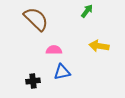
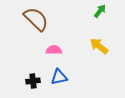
green arrow: moved 13 px right
yellow arrow: rotated 30 degrees clockwise
blue triangle: moved 3 px left, 5 px down
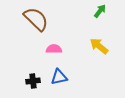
pink semicircle: moved 1 px up
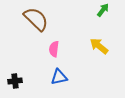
green arrow: moved 3 px right, 1 px up
pink semicircle: rotated 84 degrees counterclockwise
black cross: moved 18 px left
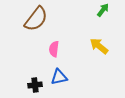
brown semicircle: rotated 84 degrees clockwise
black cross: moved 20 px right, 4 px down
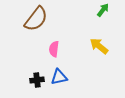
black cross: moved 2 px right, 5 px up
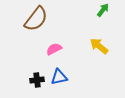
pink semicircle: rotated 56 degrees clockwise
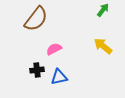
yellow arrow: moved 4 px right
black cross: moved 10 px up
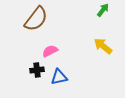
pink semicircle: moved 4 px left, 2 px down
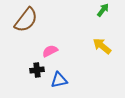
brown semicircle: moved 10 px left, 1 px down
yellow arrow: moved 1 px left
blue triangle: moved 3 px down
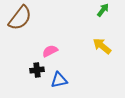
brown semicircle: moved 6 px left, 2 px up
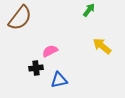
green arrow: moved 14 px left
black cross: moved 1 px left, 2 px up
